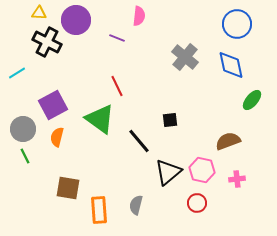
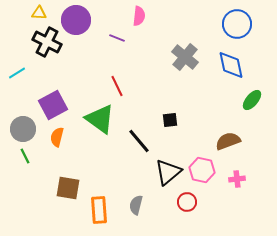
red circle: moved 10 px left, 1 px up
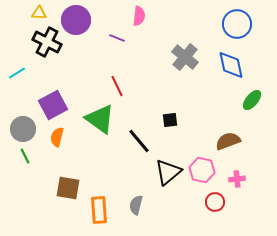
red circle: moved 28 px right
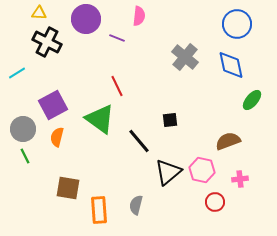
purple circle: moved 10 px right, 1 px up
pink cross: moved 3 px right
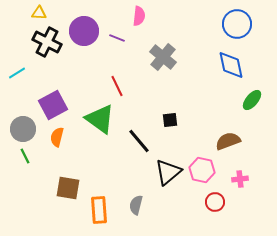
purple circle: moved 2 px left, 12 px down
gray cross: moved 22 px left
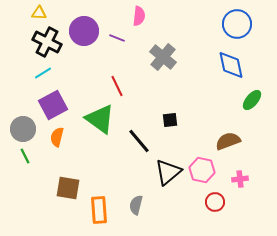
cyan line: moved 26 px right
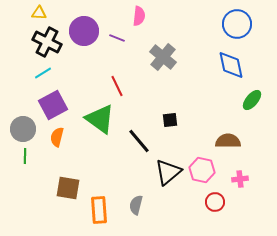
brown semicircle: rotated 20 degrees clockwise
green line: rotated 28 degrees clockwise
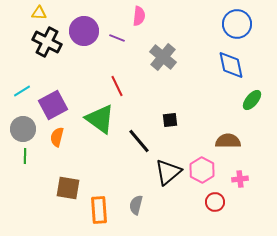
cyan line: moved 21 px left, 18 px down
pink hexagon: rotated 15 degrees clockwise
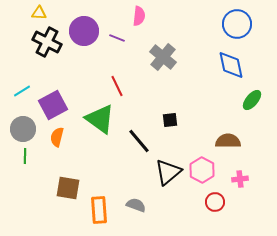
gray semicircle: rotated 96 degrees clockwise
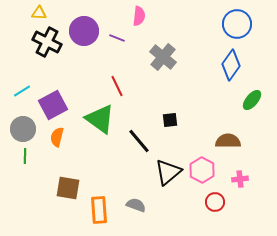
blue diamond: rotated 48 degrees clockwise
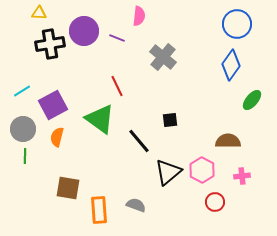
black cross: moved 3 px right, 2 px down; rotated 36 degrees counterclockwise
pink cross: moved 2 px right, 3 px up
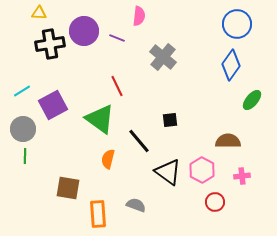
orange semicircle: moved 51 px right, 22 px down
black triangle: rotated 44 degrees counterclockwise
orange rectangle: moved 1 px left, 4 px down
